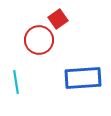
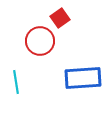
red square: moved 2 px right, 1 px up
red circle: moved 1 px right, 1 px down
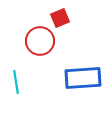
red square: rotated 12 degrees clockwise
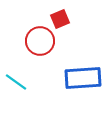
red square: moved 1 px down
cyan line: rotated 45 degrees counterclockwise
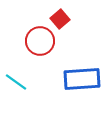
red square: rotated 18 degrees counterclockwise
blue rectangle: moved 1 px left, 1 px down
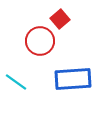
blue rectangle: moved 9 px left
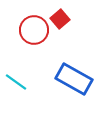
red circle: moved 6 px left, 11 px up
blue rectangle: moved 1 px right; rotated 33 degrees clockwise
